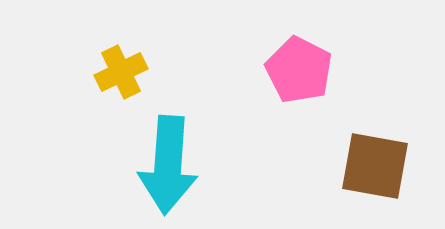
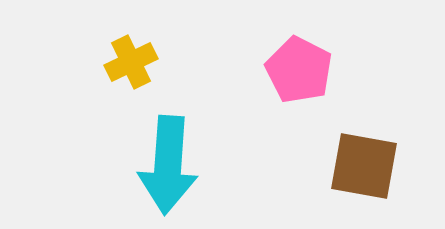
yellow cross: moved 10 px right, 10 px up
brown square: moved 11 px left
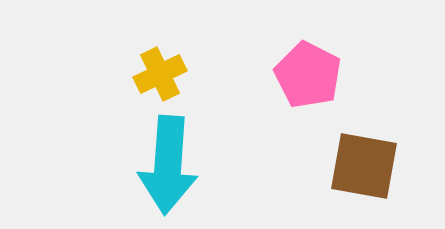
yellow cross: moved 29 px right, 12 px down
pink pentagon: moved 9 px right, 5 px down
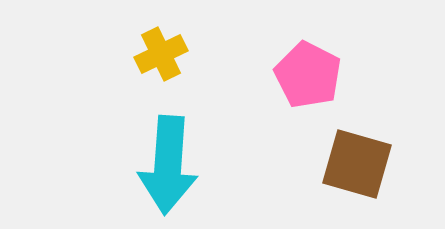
yellow cross: moved 1 px right, 20 px up
brown square: moved 7 px left, 2 px up; rotated 6 degrees clockwise
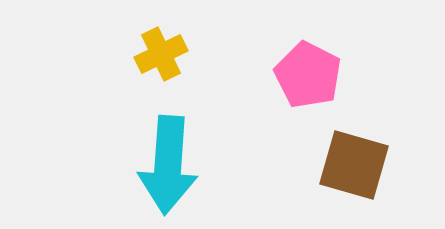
brown square: moved 3 px left, 1 px down
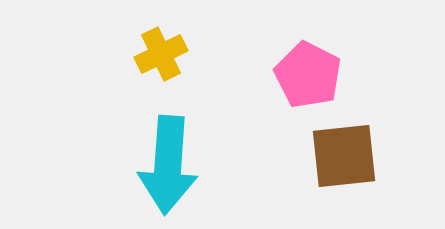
brown square: moved 10 px left, 9 px up; rotated 22 degrees counterclockwise
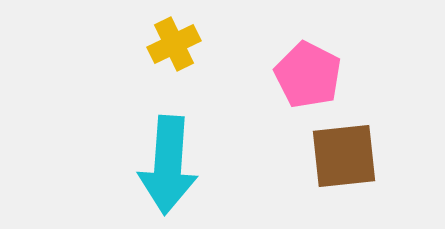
yellow cross: moved 13 px right, 10 px up
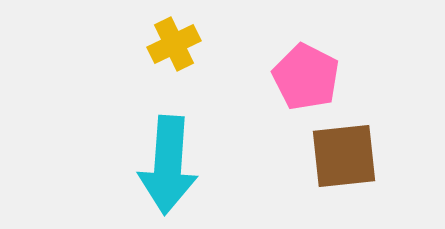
pink pentagon: moved 2 px left, 2 px down
